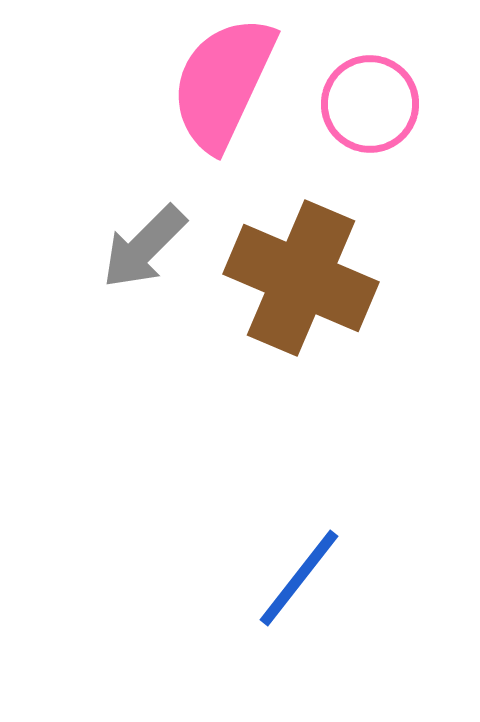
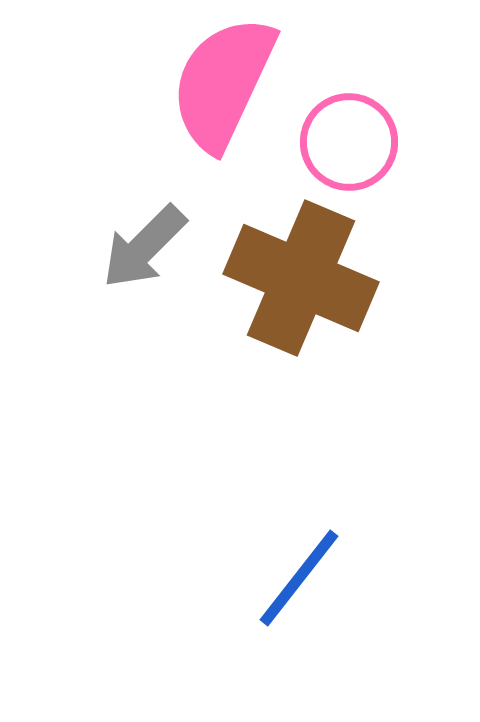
pink circle: moved 21 px left, 38 px down
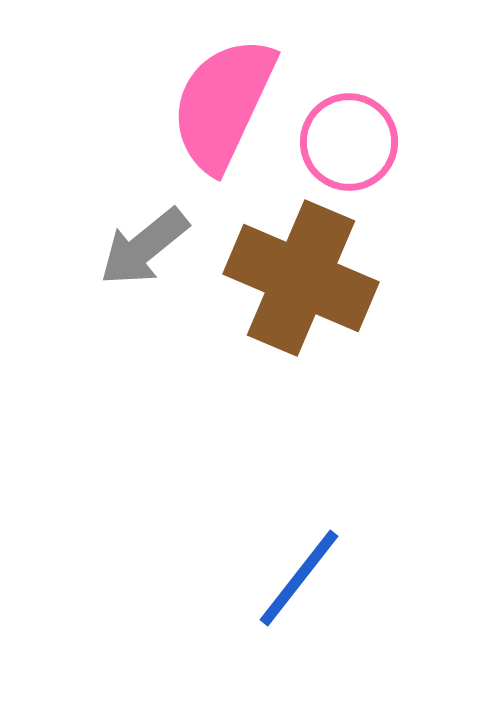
pink semicircle: moved 21 px down
gray arrow: rotated 6 degrees clockwise
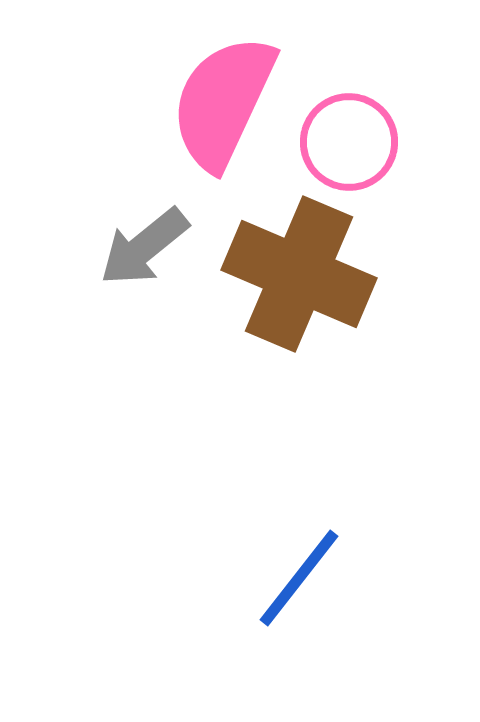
pink semicircle: moved 2 px up
brown cross: moved 2 px left, 4 px up
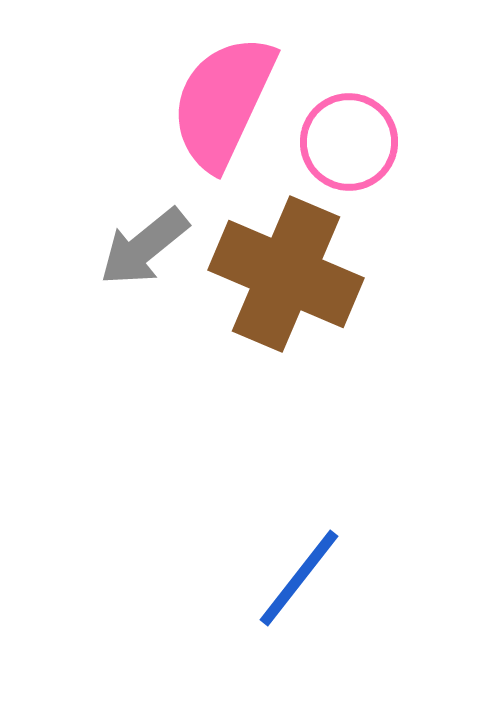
brown cross: moved 13 px left
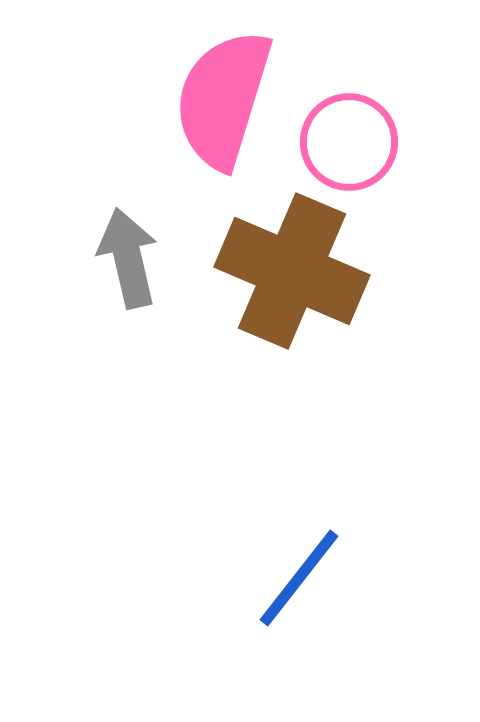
pink semicircle: moved 3 px up; rotated 8 degrees counterclockwise
gray arrow: moved 16 px left, 11 px down; rotated 116 degrees clockwise
brown cross: moved 6 px right, 3 px up
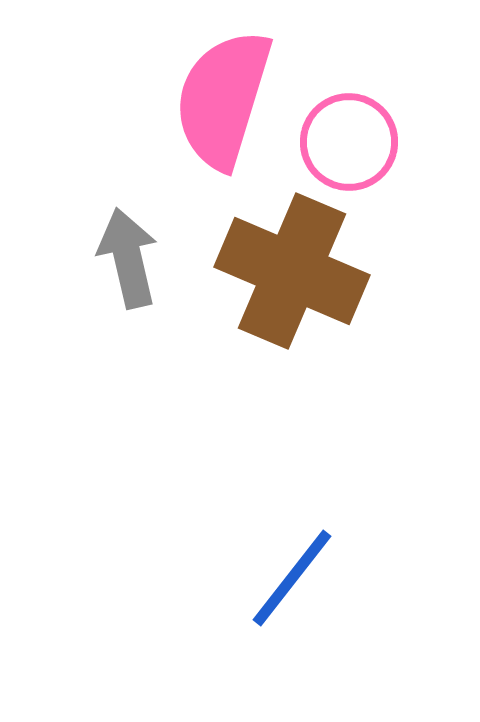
blue line: moved 7 px left
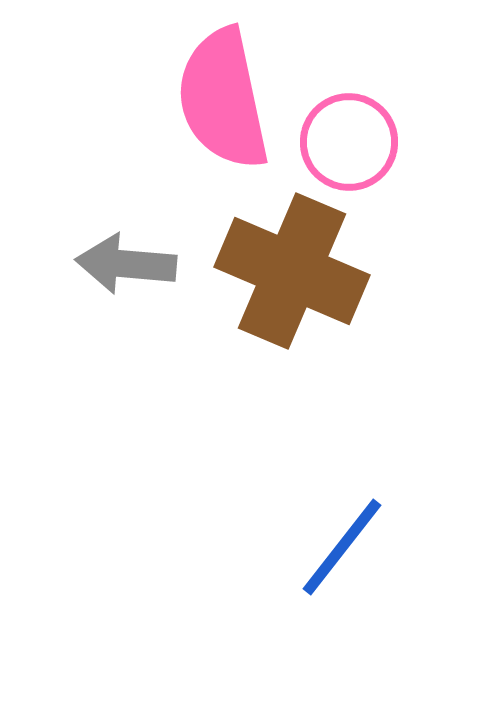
pink semicircle: rotated 29 degrees counterclockwise
gray arrow: moved 2 px left, 6 px down; rotated 72 degrees counterclockwise
blue line: moved 50 px right, 31 px up
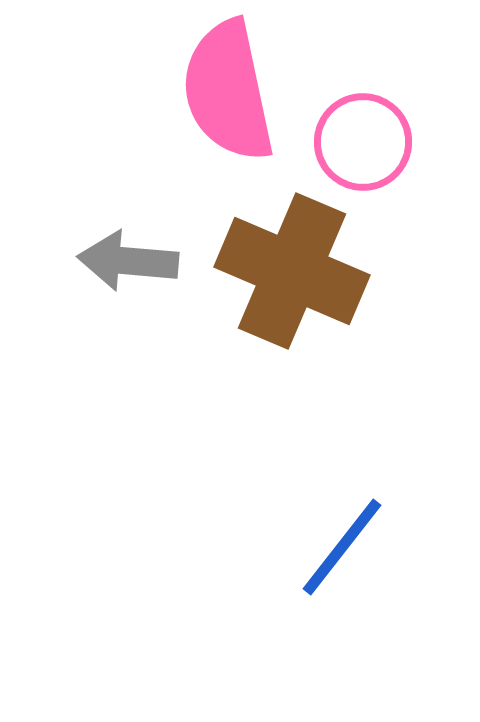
pink semicircle: moved 5 px right, 8 px up
pink circle: moved 14 px right
gray arrow: moved 2 px right, 3 px up
